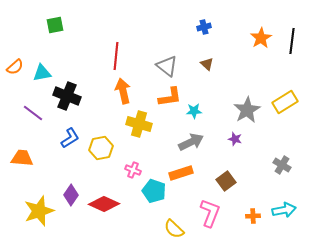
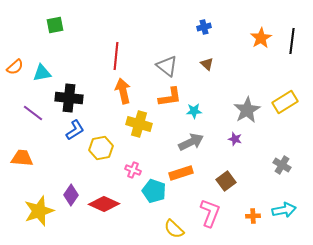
black cross: moved 2 px right, 2 px down; rotated 16 degrees counterclockwise
blue L-shape: moved 5 px right, 8 px up
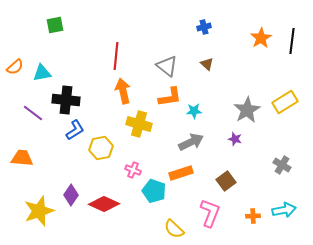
black cross: moved 3 px left, 2 px down
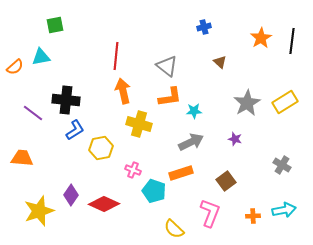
brown triangle: moved 13 px right, 2 px up
cyan triangle: moved 1 px left, 16 px up
gray star: moved 7 px up
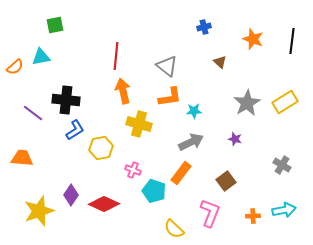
orange star: moved 8 px left, 1 px down; rotated 20 degrees counterclockwise
orange rectangle: rotated 35 degrees counterclockwise
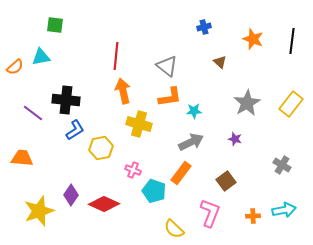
green square: rotated 18 degrees clockwise
yellow rectangle: moved 6 px right, 2 px down; rotated 20 degrees counterclockwise
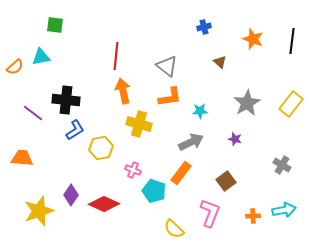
cyan star: moved 6 px right
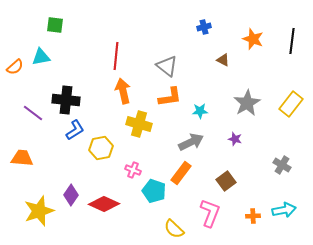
brown triangle: moved 3 px right, 2 px up; rotated 16 degrees counterclockwise
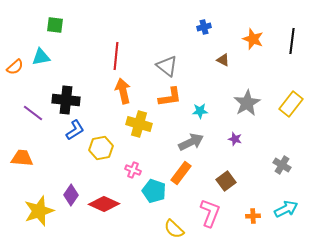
cyan arrow: moved 2 px right, 1 px up; rotated 15 degrees counterclockwise
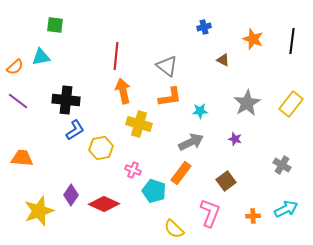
purple line: moved 15 px left, 12 px up
